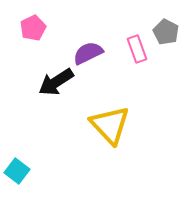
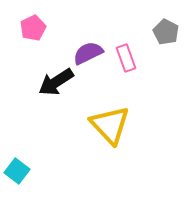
pink rectangle: moved 11 px left, 9 px down
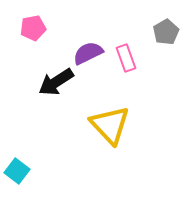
pink pentagon: rotated 15 degrees clockwise
gray pentagon: rotated 15 degrees clockwise
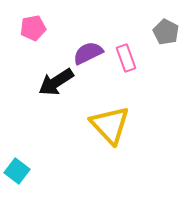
gray pentagon: rotated 15 degrees counterclockwise
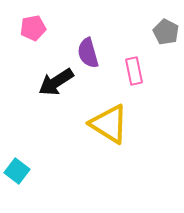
purple semicircle: rotated 80 degrees counterclockwise
pink rectangle: moved 8 px right, 13 px down; rotated 8 degrees clockwise
yellow triangle: moved 1 px left, 1 px up; rotated 15 degrees counterclockwise
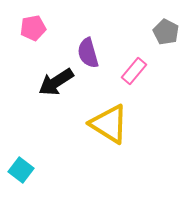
pink rectangle: rotated 52 degrees clockwise
cyan square: moved 4 px right, 1 px up
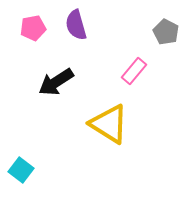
purple semicircle: moved 12 px left, 28 px up
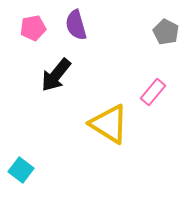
pink rectangle: moved 19 px right, 21 px down
black arrow: moved 7 px up; rotated 18 degrees counterclockwise
